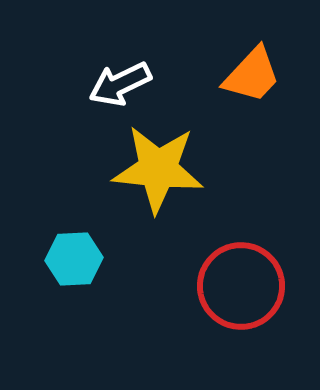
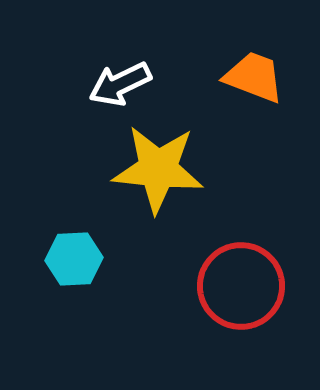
orange trapezoid: moved 2 px right, 2 px down; rotated 112 degrees counterclockwise
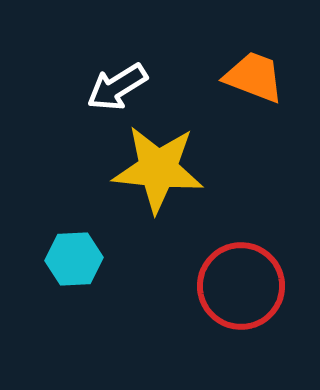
white arrow: moved 3 px left, 3 px down; rotated 6 degrees counterclockwise
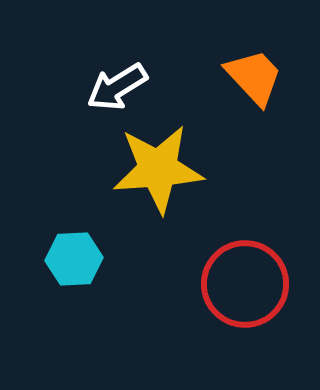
orange trapezoid: rotated 26 degrees clockwise
yellow star: rotated 10 degrees counterclockwise
red circle: moved 4 px right, 2 px up
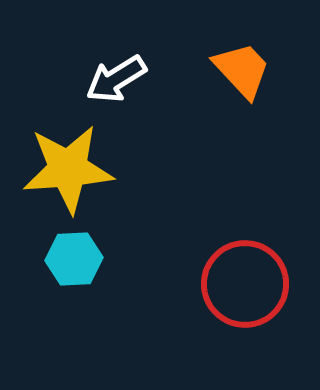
orange trapezoid: moved 12 px left, 7 px up
white arrow: moved 1 px left, 8 px up
yellow star: moved 90 px left
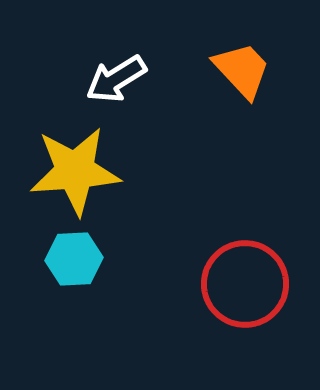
yellow star: moved 7 px right, 2 px down
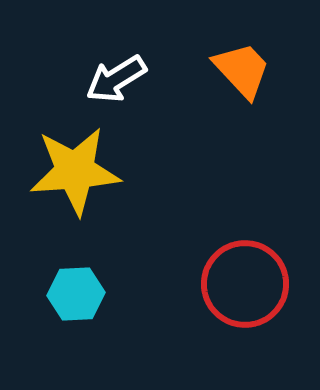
cyan hexagon: moved 2 px right, 35 px down
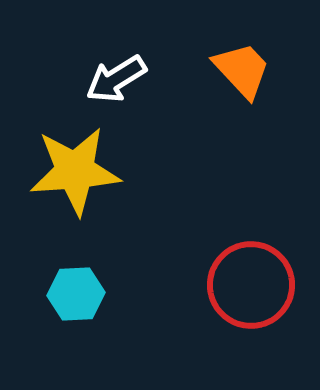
red circle: moved 6 px right, 1 px down
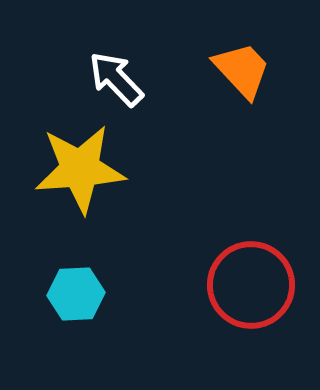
white arrow: rotated 78 degrees clockwise
yellow star: moved 5 px right, 2 px up
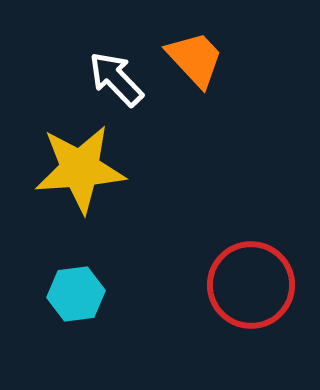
orange trapezoid: moved 47 px left, 11 px up
cyan hexagon: rotated 4 degrees counterclockwise
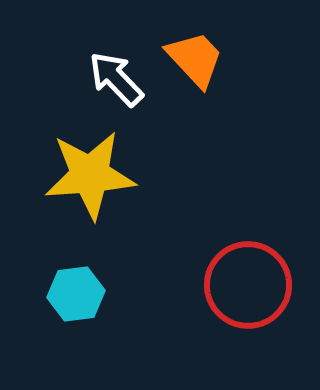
yellow star: moved 10 px right, 6 px down
red circle: moved 3 px left
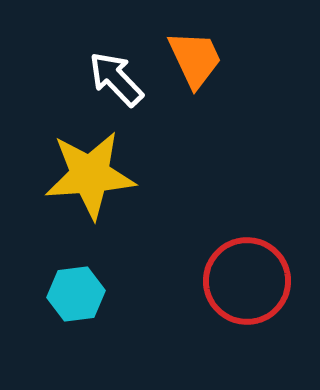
orange trapezoid: rotated 18 degrees clockwise
red circle: moved 1 px left, 4 px up
